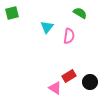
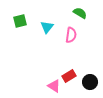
green square: moved 8 px right, 8 px down
pink semicircle: moved 2 px right, 1 px up
pink triangle: moved 1 px left, 2 px up
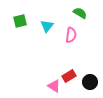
cyan triangle: moved 1 px up
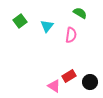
green square: rotated 24 degrees counterclockwise
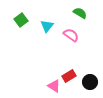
green square: moved 1 px right, 1 px up
pink semicircle: rotated 63 degrees counterclockwise
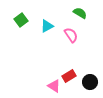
cyan triangle: rotated 24 degrees clockwise
pink semicircle: rotated 21 degrees clockwise
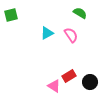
green square: moved 10 px left, 5 px up; rotated 24 degrees clockwise
cyan triangle: moved 7 px down
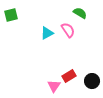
pink semicircle: moved 3 px left, 5 px up
black circle: moved 2 px right, 1 px up
pink triangle: rotated 32 degrees clockwise
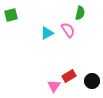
green semicircle: rotated 72 degrees clockwise
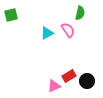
black circle: moved 5 px left
pink triangle: rotated 32 degrees clockwise
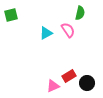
cyan triangle: moved 1 px left
black circle: moved 2 px down
pink triangle: moved 1 px left
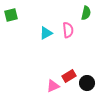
green semicircle: moved 6 px right
pink semicircle: rotated 28 degrees clockwise
